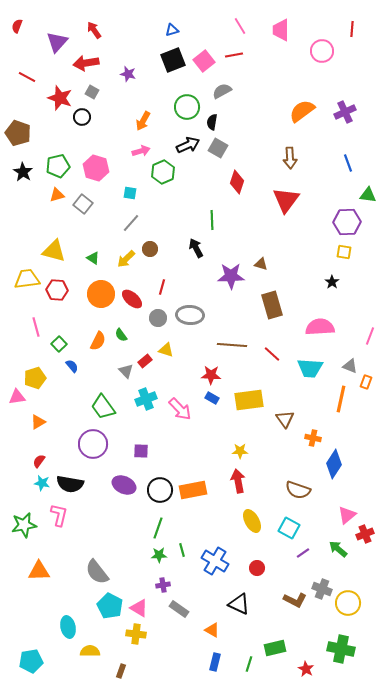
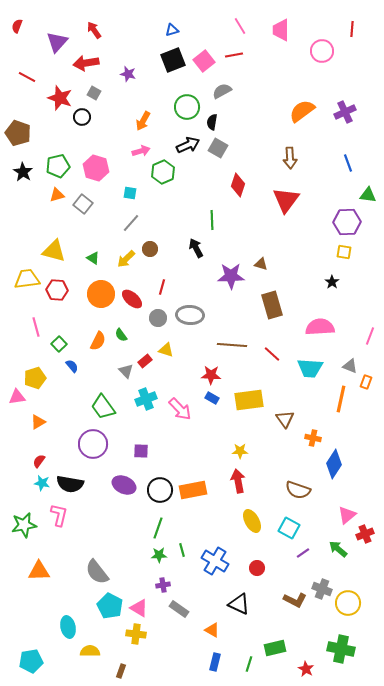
gray square at (92, 92): moved 2 px right, 1 px down
red diamond at (237, 182): moved 1 px right, 3 px down
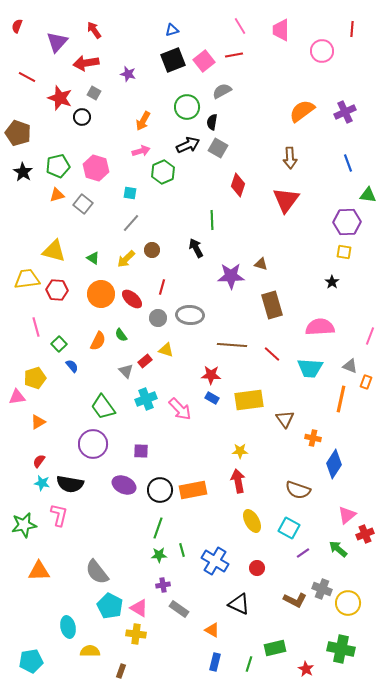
brown circle at (150, 249): moved 2 px right, 1 px down
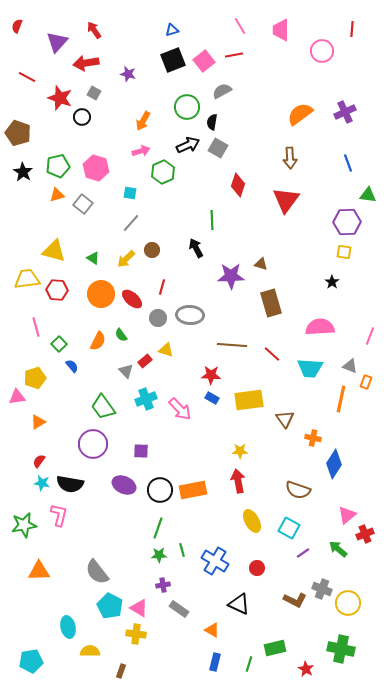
orange semicircle at (302, 111): moved 2 px left, 3 px down
brown rectangle at (272, 305): moved 1 px left, 2 px up
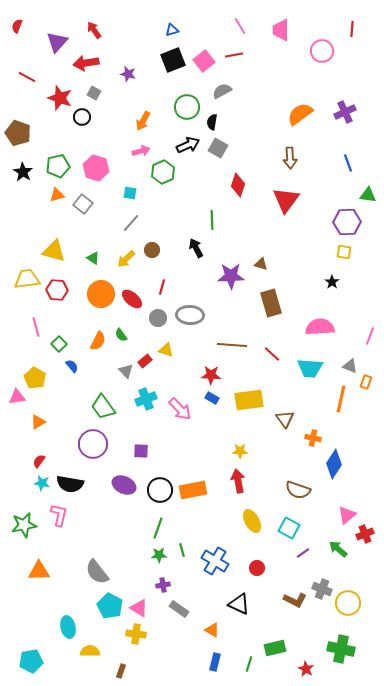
yellow pentagon at (35, 378): rotated 25 degrees counterclockwise
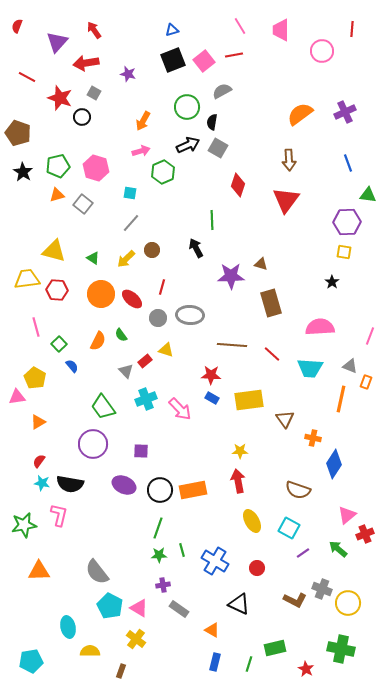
brown arrow at (290, 158): moved 1 px left, 2 px down
yellow cross at (136, 634): moved 5 px down; rotated 30 degrees clockwise
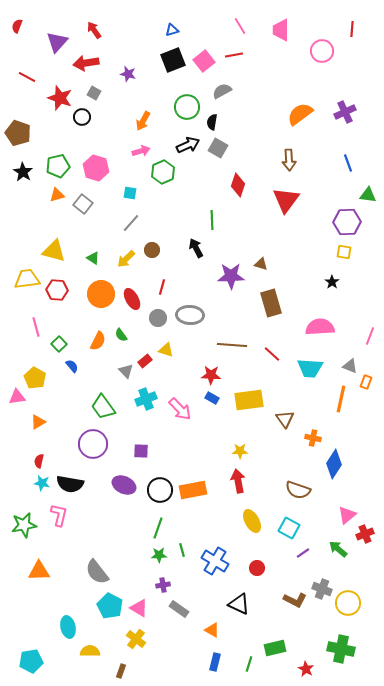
red ellipse at (132, 299): rotated 20 degrees clockwise
red semicircle at (39, 461): rotated 24 degrees counterclockwise
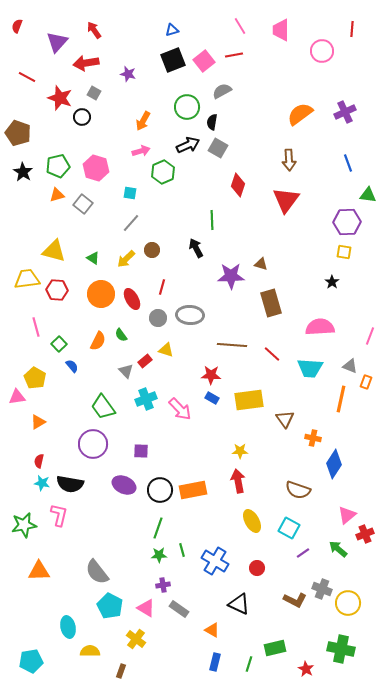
pink triangle at (139, 608): moved 7 px right
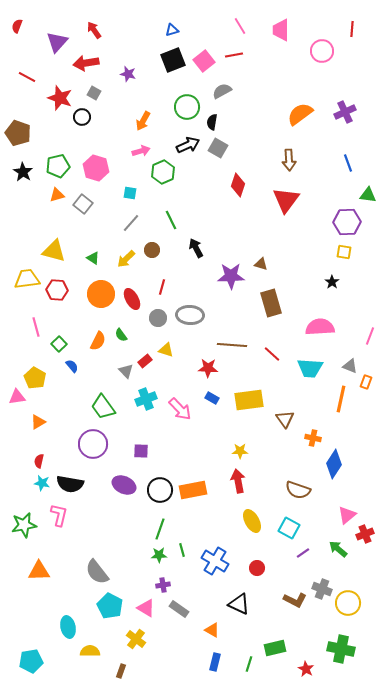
green line at (212, 220): moved 41 px left; rotated 24 degrees counterclockwise
red star at (211, 375): moved 3 px left, 7 px up
green line at (158, 528): moved 2 px right, 1 px down
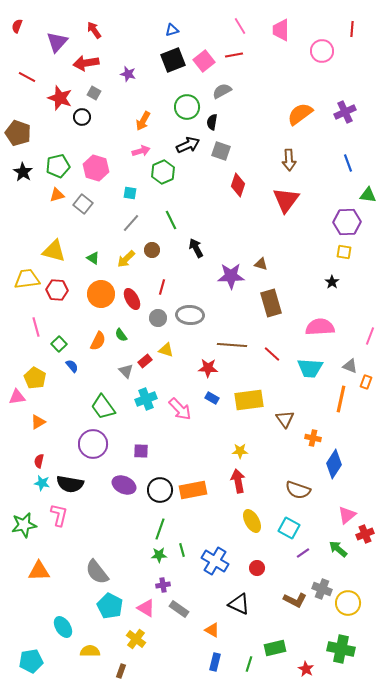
gray square at (218, 148): moved 3 px right, 3 px down; rotated 12 degrees counterclockwise
cyan ellipse at (68, 627): moved 5 px left; rotated 20 degrees counterclockwise
